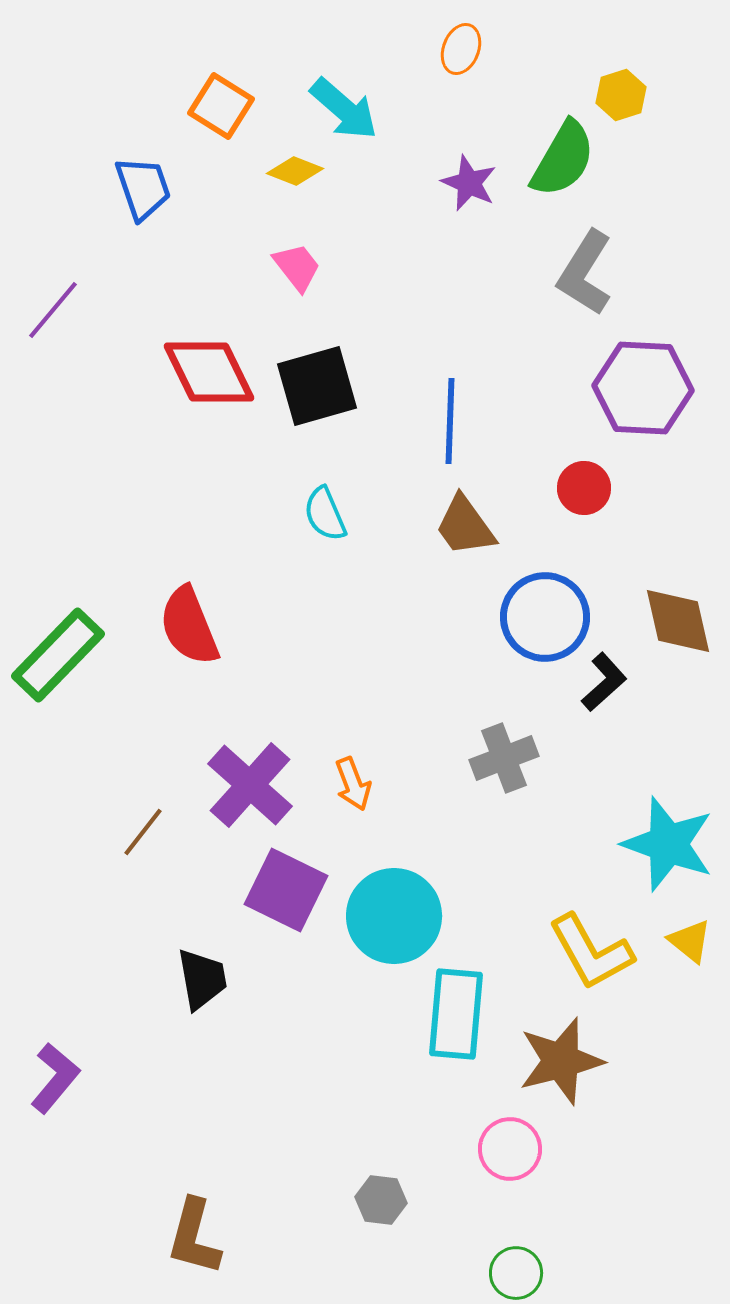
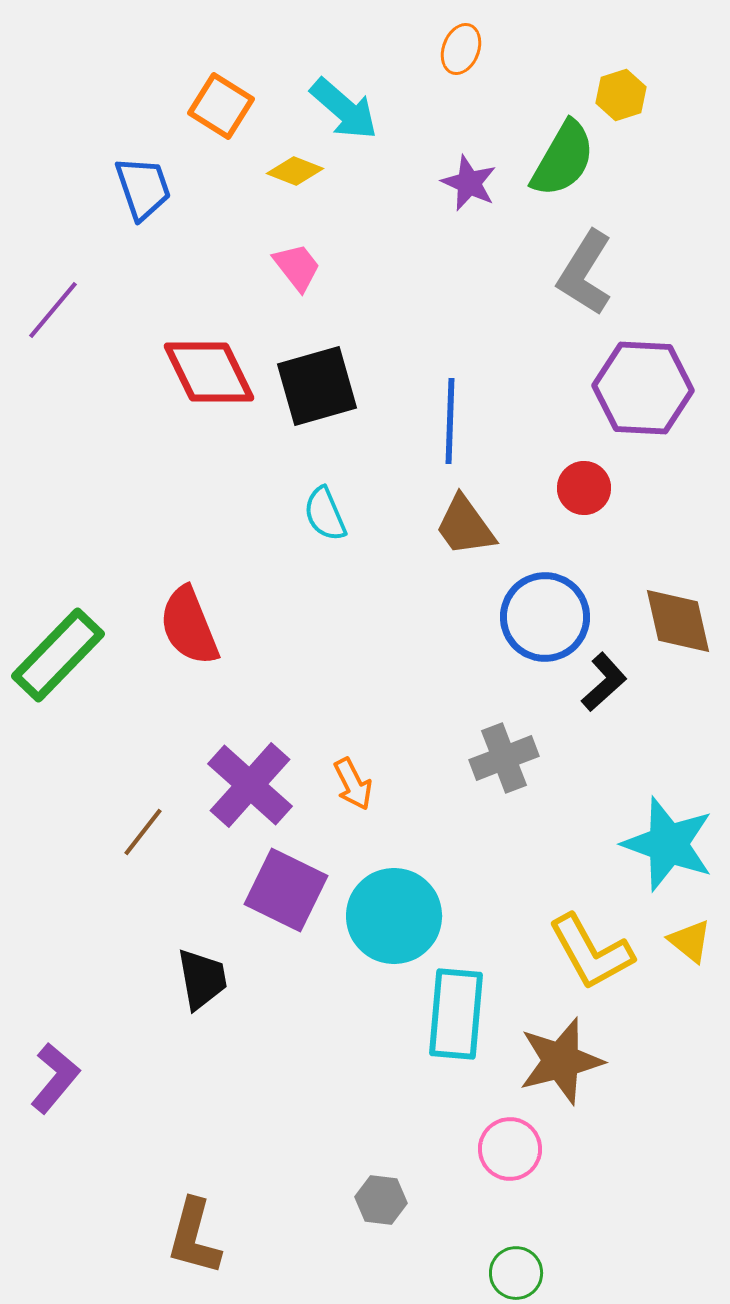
orange arrow: rotated 6 degrees counterclockwise
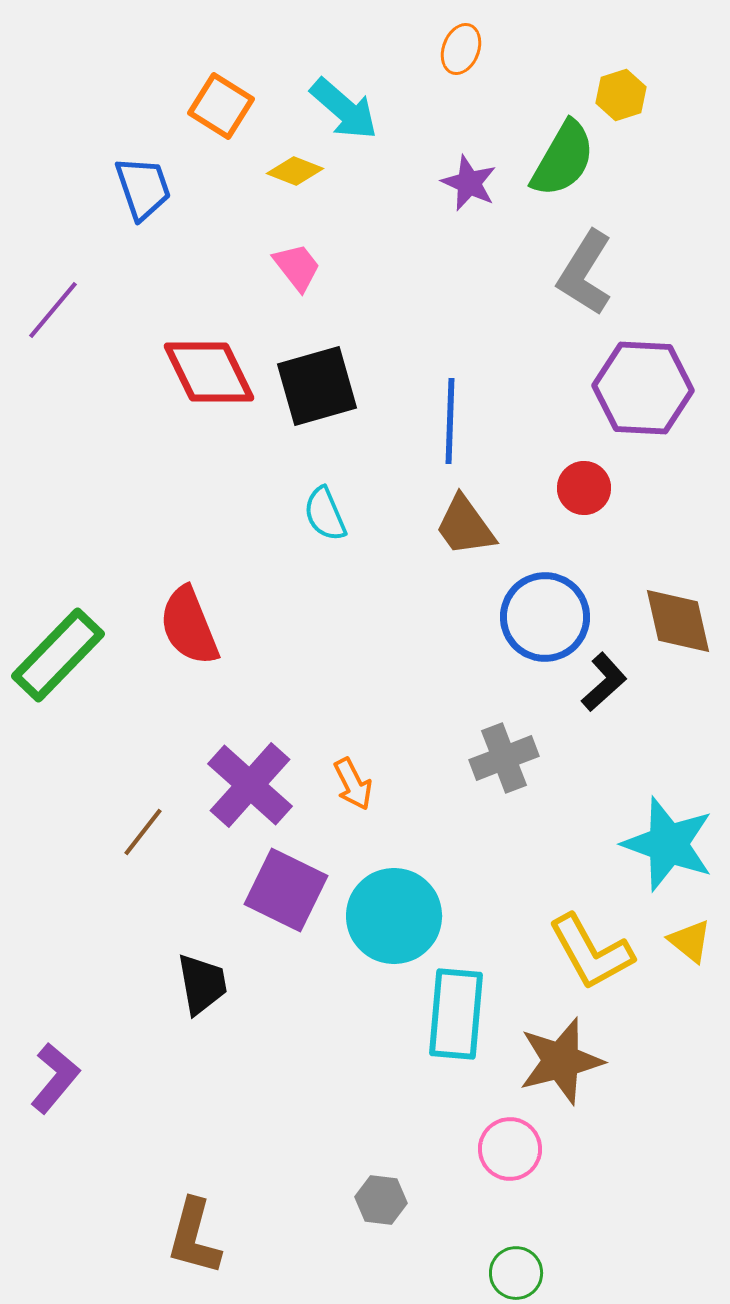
black trapezoid: moved 5 px down
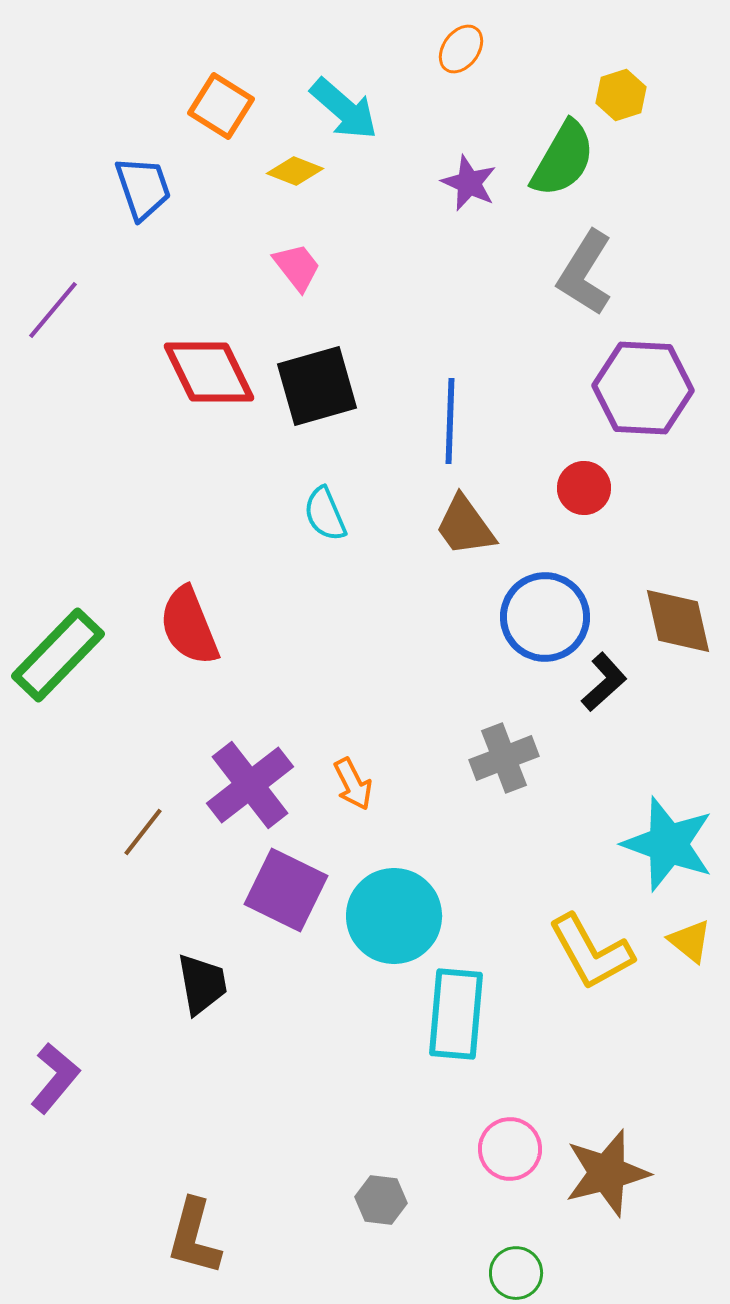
orange ellipse: rotated 15 degrees clockwise
purple cross: rotated 10 degrees clockwise
brown star: moved 46 px right, 112 px down
